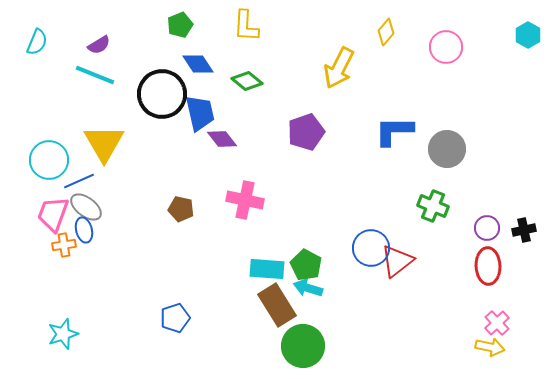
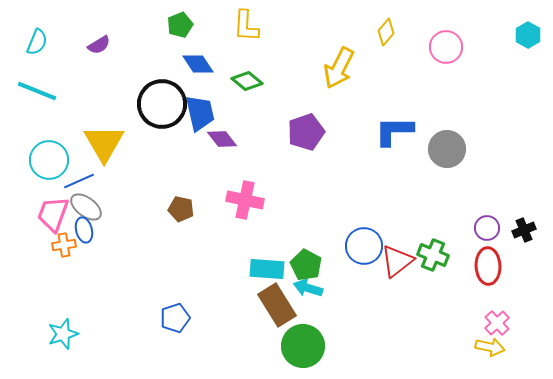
cyan line at (95, 75): moved 58 px left, 16 px down
black circle at (162, 94): moved 10 px down
green cross at (433, 206): moved 49 px down
black cross at (524, 230): rotated 10 degrees counterclockwise
blue circle at (371, 248): moved 7 px left, 2 px up
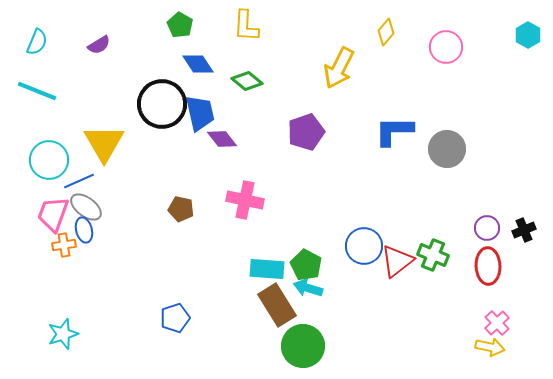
green pentagon at (180, 25): rotated 20 degrees counterclockwise
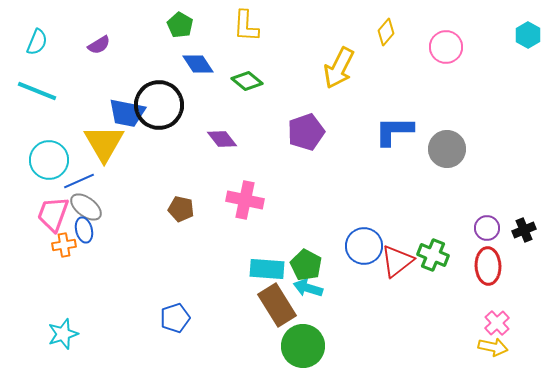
black circle at (162, 104): moved 3 px left, 1 px down
blue trapezoid at (200, 113): moved 73 px left; rotated 114 degrees clockwise
yellow arrow at (490, 347): moved 3 px right
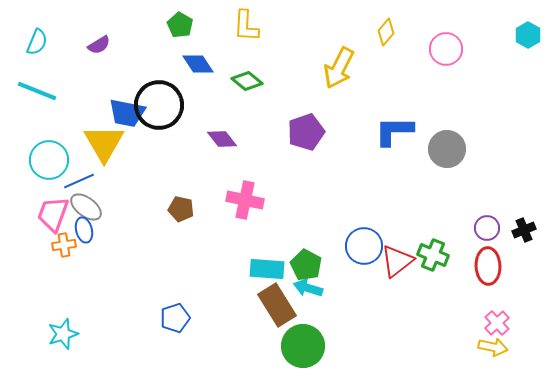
pink circle at (446, 47): moved 2 px down
